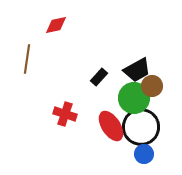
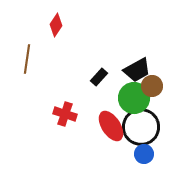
red diamond: rotated 45 degrees counterclockwise
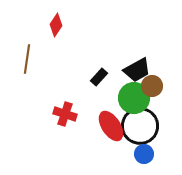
black circle: moved 1 px left, 1 px up
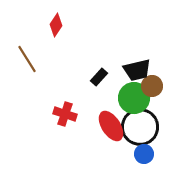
brown line: rotated 40 degrees counterclockwise
black trapezoid: rotated 16 degrees clockwise
black circle: moved 1 px down
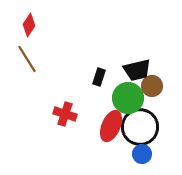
red diamond: moved 27 px left
black rectangle: rotated 24 degrees counterclockwise
green circle: moved 6 px left
red ellipse: rotated 56 degrees clockwise
blue circle: moved 2 px left
